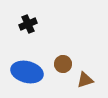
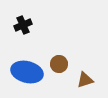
black cross: moved 5 px left, 1 px down
brown circle: moved 4 px left
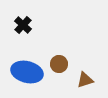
black cross: rotated 24 degrees counterclockwise
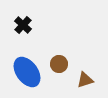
blue ellipse: rotated 40 degrees clockwise
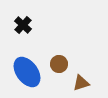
brown triangle: moved 4 px left, 3 px down
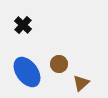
brown triangle: rotated 24 degrees counterclockwise
